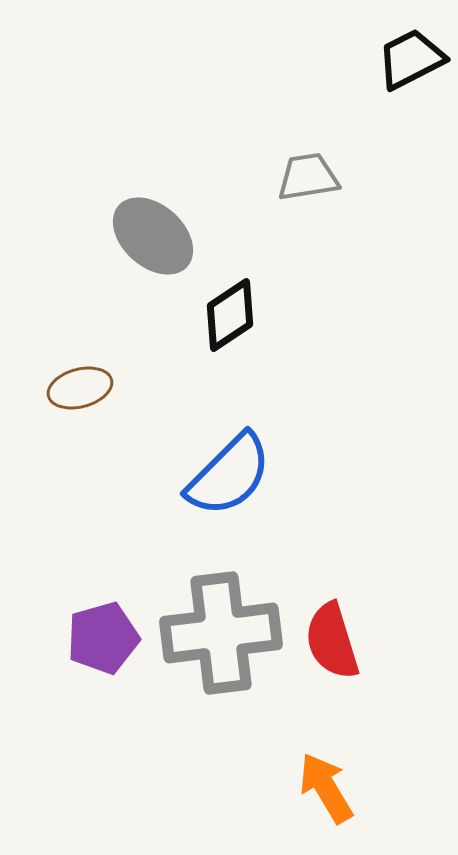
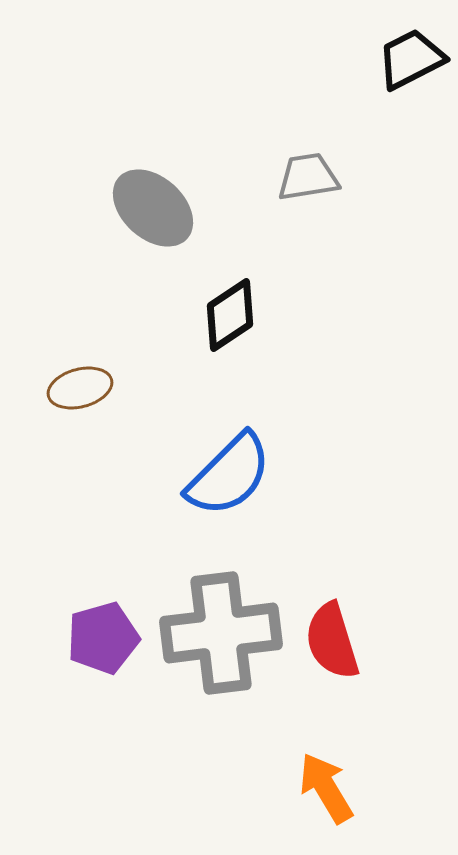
gray ellipse: moved 28 px up
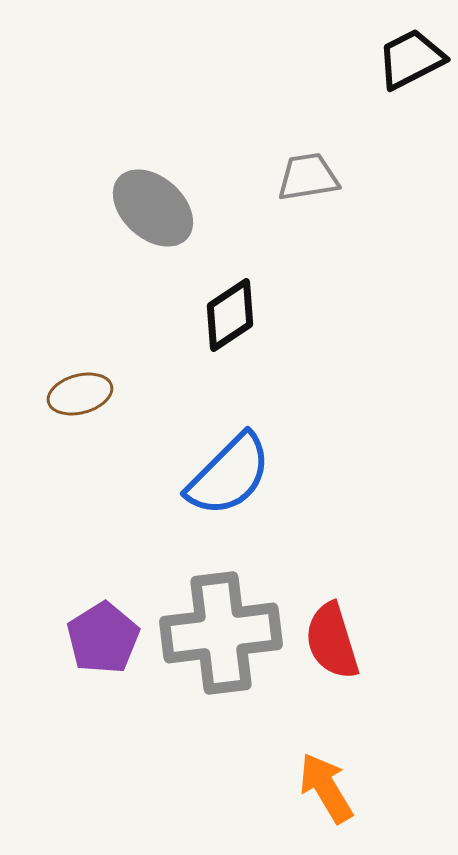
brown ellipse: moved 6 px down
purple pentagon: rotated 16 degrees counterclockwise
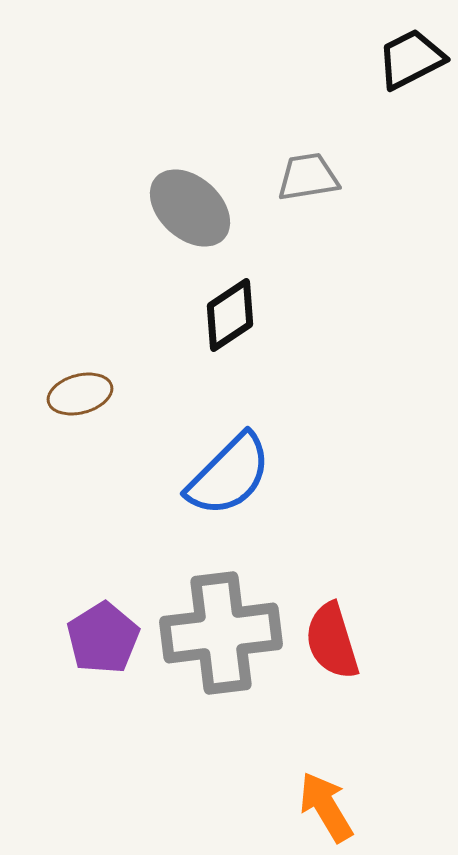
gray ellipse: moved 37 px right
orange arrow: moved 19 px down
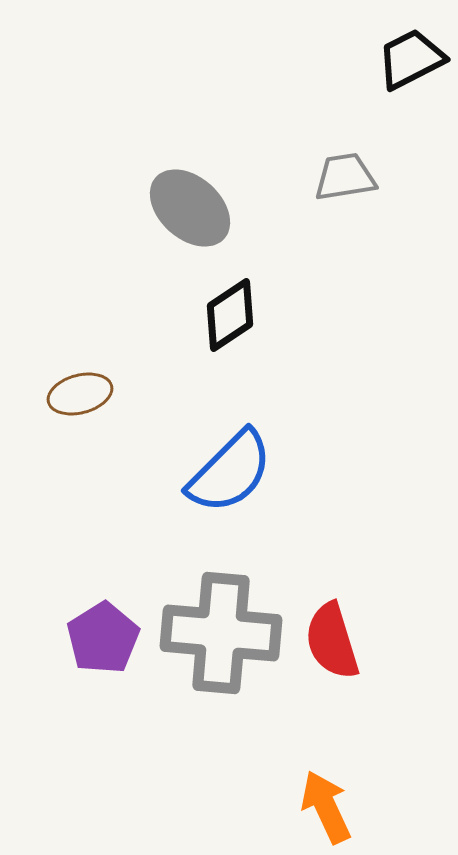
gray trapezoid: moved 37 px right
blue semicircle: moved 1 px right, 3 px up
gray cross: rotated 12 degrees clockwise
orange arrow: rotated 6 degrees clockwise
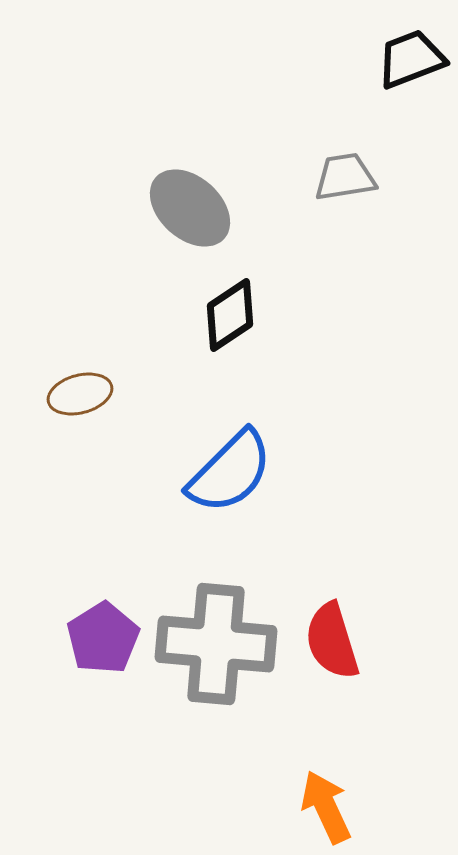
black trapezoid: rotated 6 degrees clockwise
gray cross: moved 5 px left, 11 px down
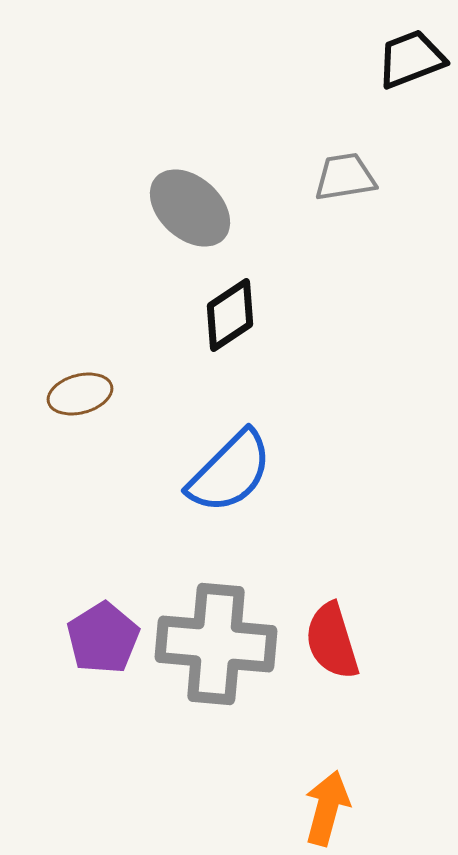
orange arrow: moved 1 px right, 1 px down; rotated 40 degrees clockwise
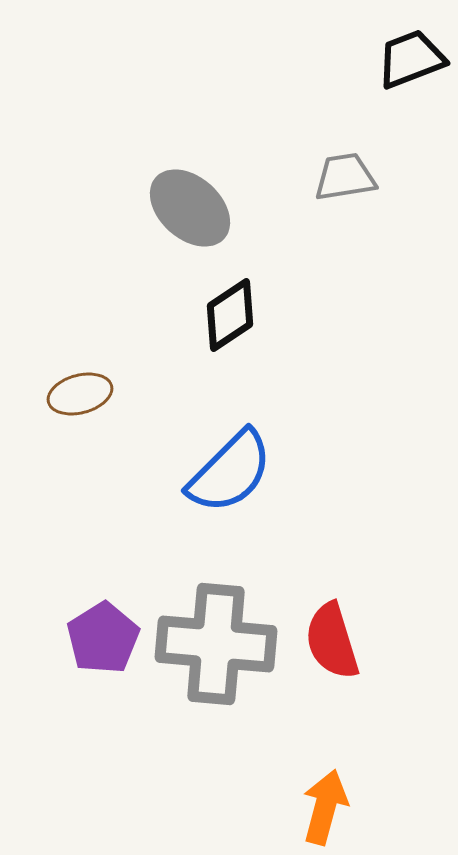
orange arrow: moved 2 px left, 1 px up
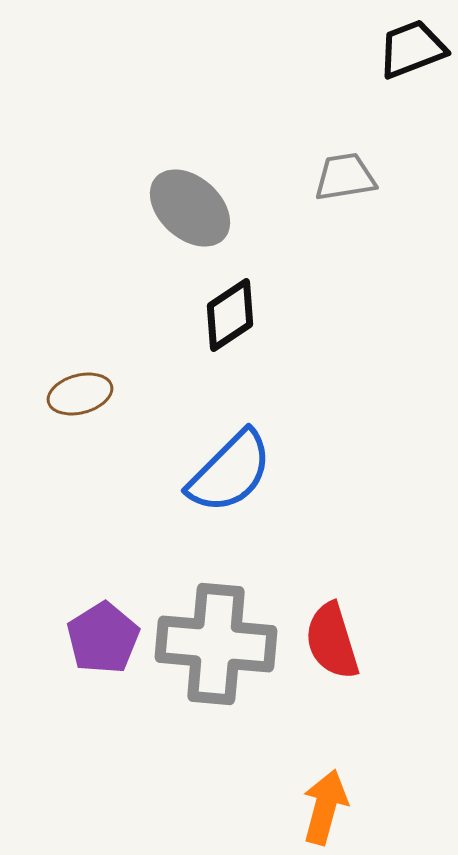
black trapezoid: moved 1 px right, 10 px up
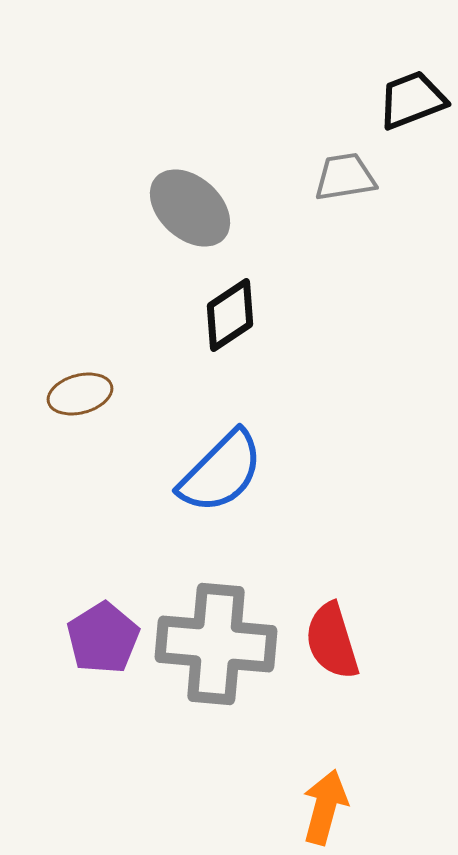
black trapezoid: moved 51 px down
blue semicircle: moved 9 px left
